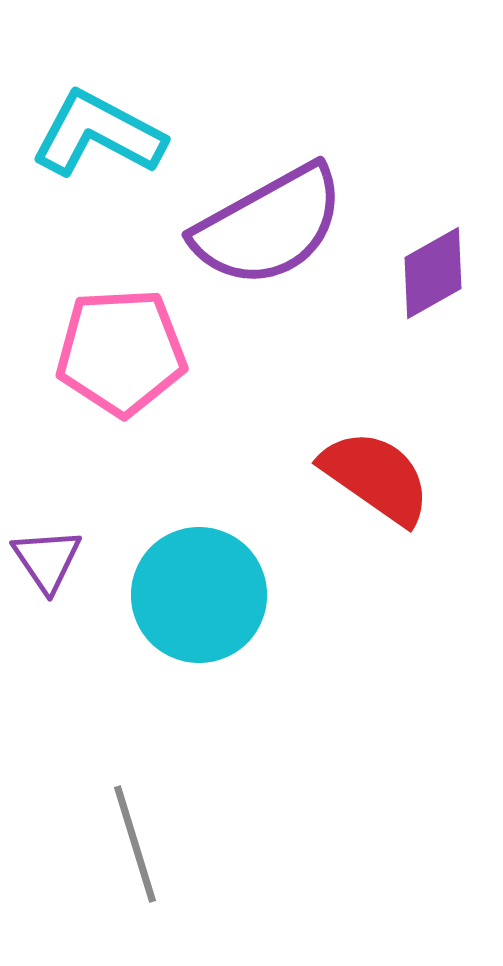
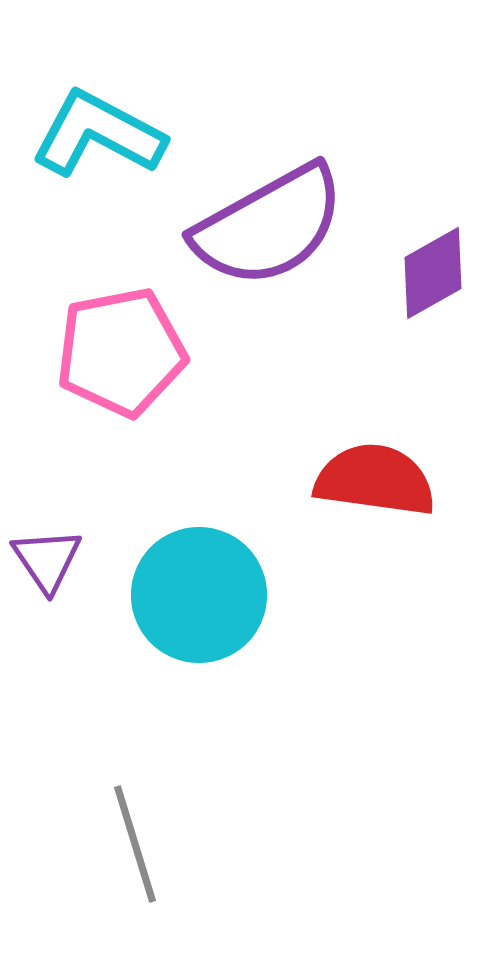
pink pentagon: rotated 8 degrees counterclockwise
red semicircle: moved 1 px left, 3 px down; rotated 27 degrees counterclockwise
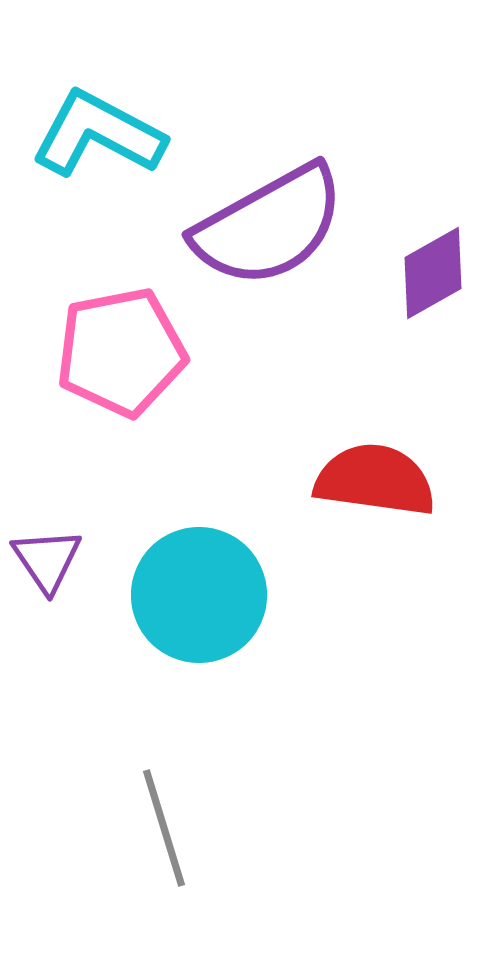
gray line: moved 29 px right, 16 px up
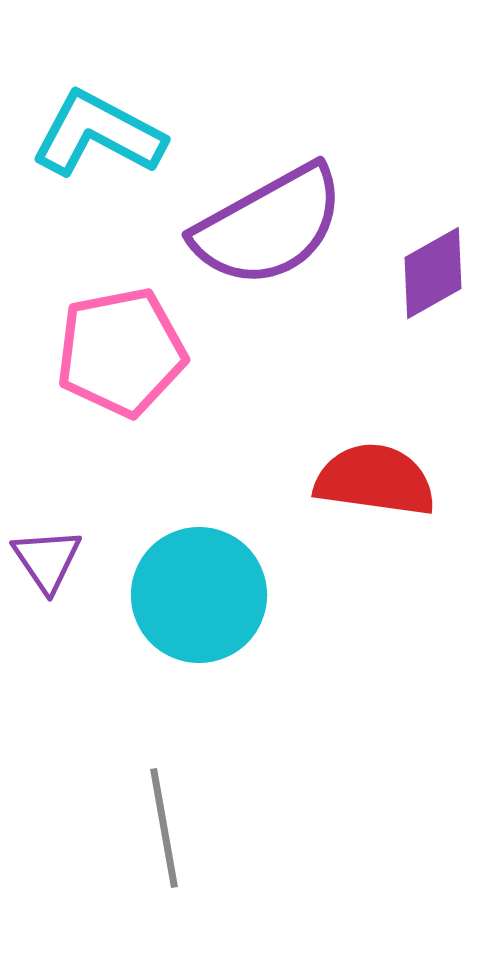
gray line: rotated 7 degrees clockwise
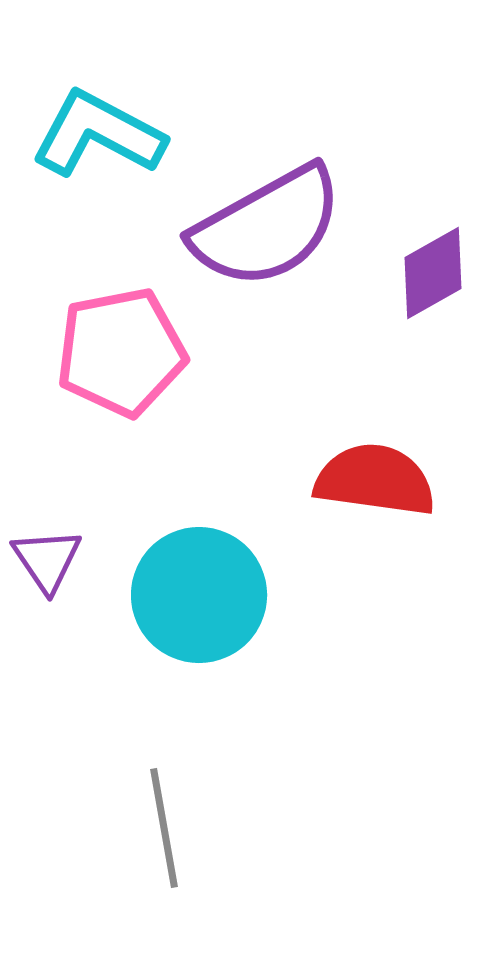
purple semicircle: moved 2 px left, 1 px down
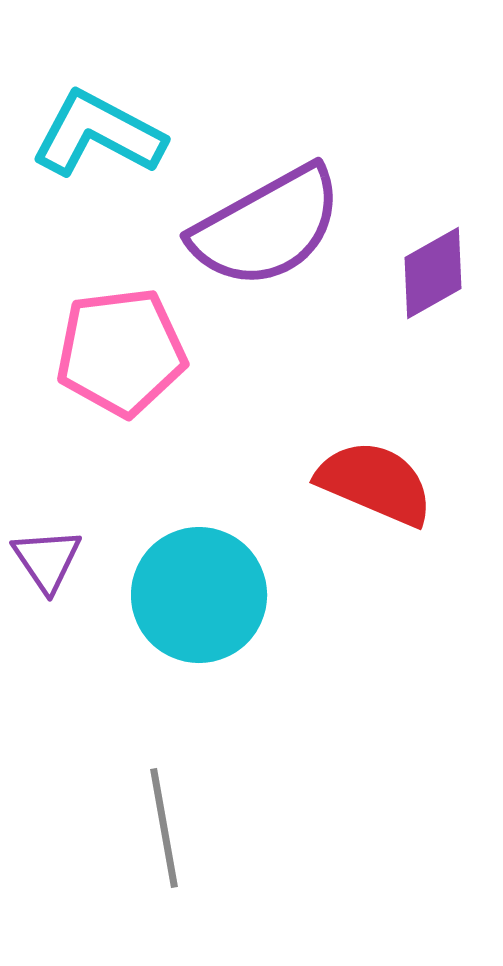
pink pentagon: rotated 4 degrees clockwise
red semicircle: moved 3 px down; rotated 15 degrees clockwise
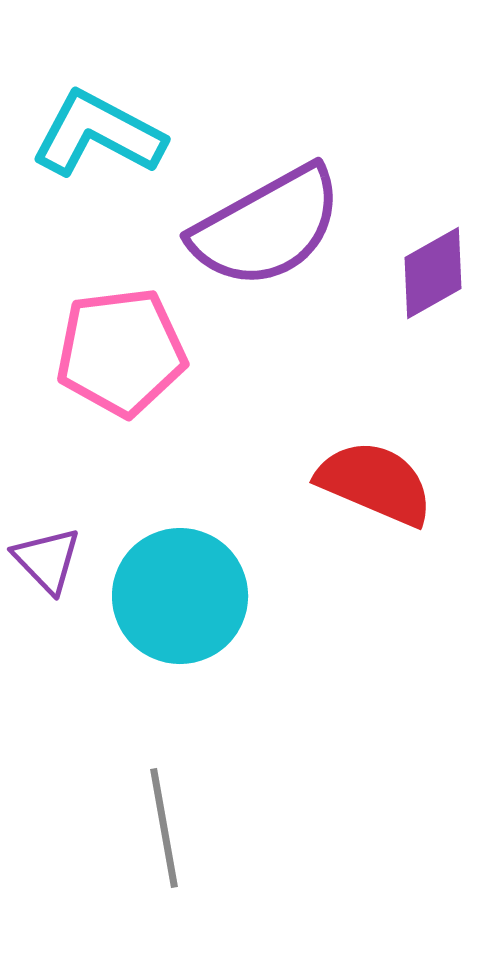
purple triangle: rotated 10 degrees counterclockwise
cyan circle: moved 19 px left, 1 px down
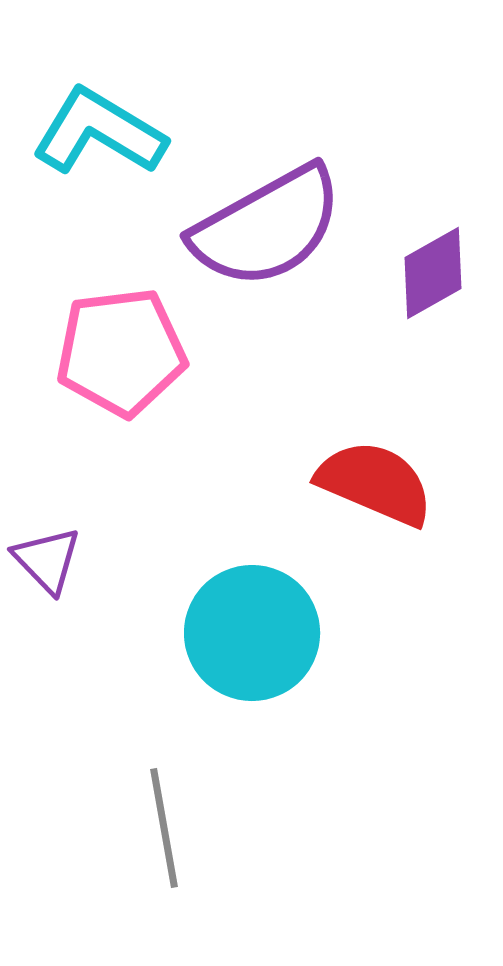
cyan L-shape: moved 1 px right, 2 px up; rotated 3 degrees clockwise
cyan circle: moved 72 px right, 37 px down
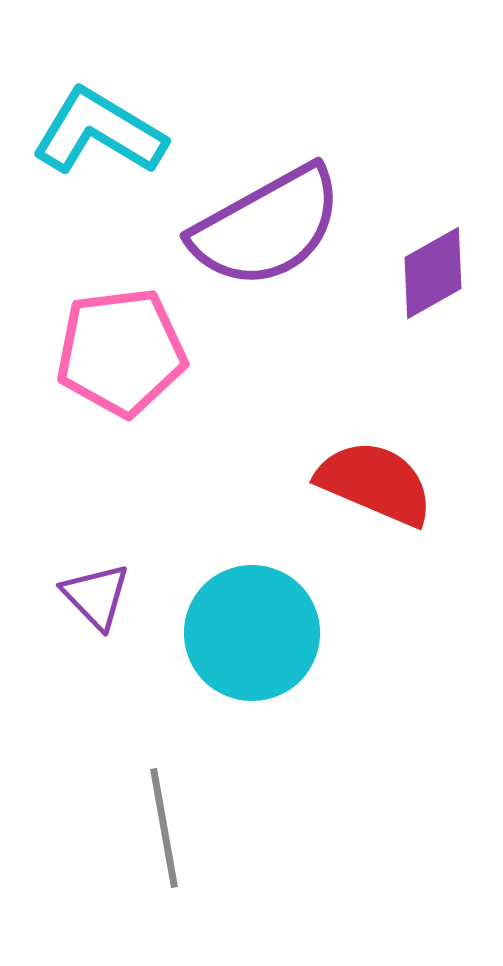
purple triangle: moved 49 px right, 36 px down
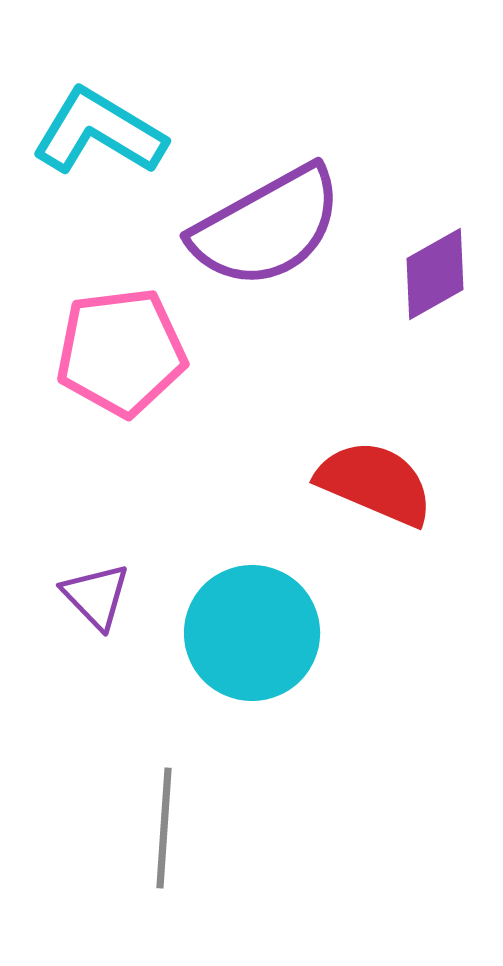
purple diamond: moved 2 px right, 1 px down
gray line: rotated 14 degrees clockwise
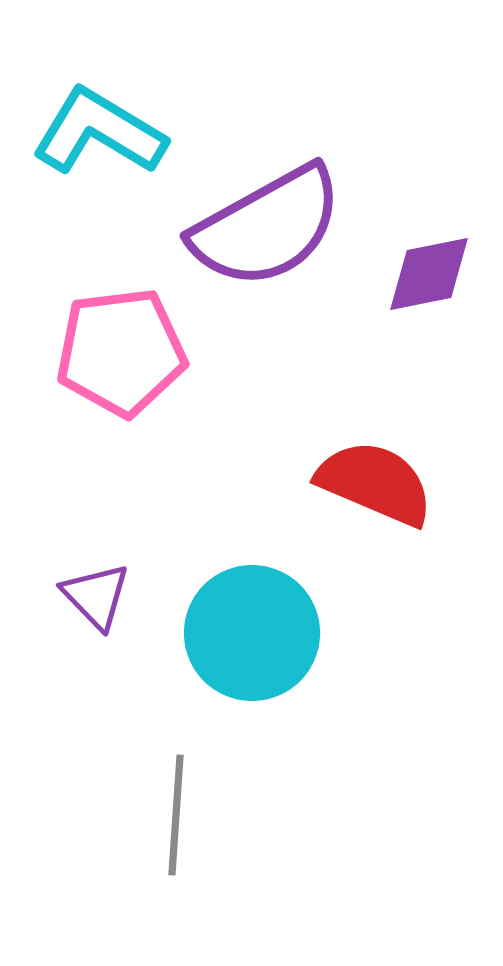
purple diamond: moved 6 px left; rotated 18 degrees clockwise
gray line: moved 12 px right, 13 px up
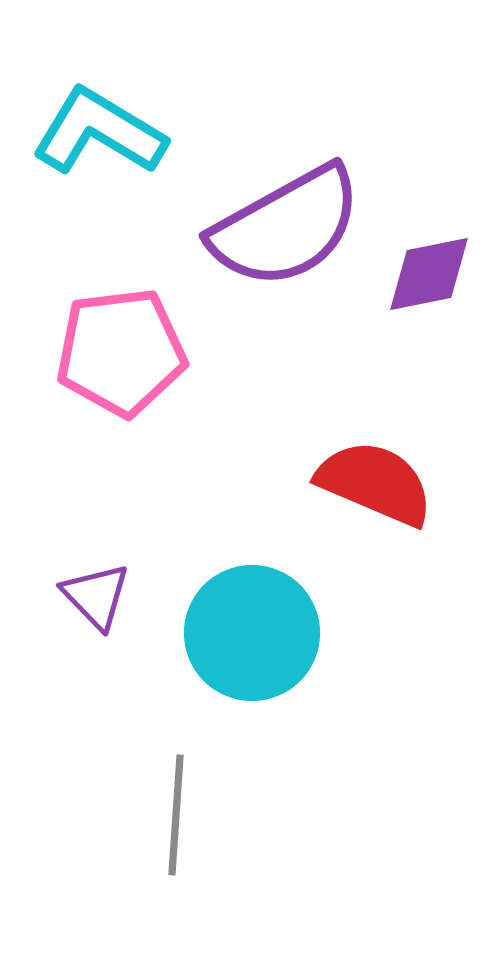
purple semicircle: moved 19 px right
